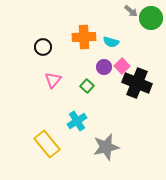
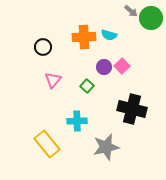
cyan semicircle: moved 2 px left, 7 px up
black cross: moved 5 px left, 26 px down; rotated 8 degrees counterclockwise
cyan cross: rotated 30 degrees clockwise
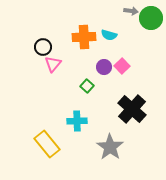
gray arrow: rotated 32 degrees counterclockwise
pink triangle: moved 16 px up
black cross: rotated 28 degrees clockwise
gray star: moved 4 px right; rotated 24 degrees counterclockwise
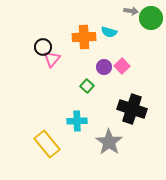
cyan semicircle: moved 3 px up
pink triangle: moved 1 px left, 5 px up
black cross: rotated 24 degrees counterclockwise
gray star: moved 1 px left, 5 px up
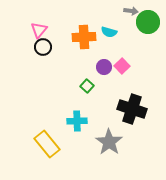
green circle: moved 3 px left, 4 px down
pink triangle: moved 13 px left, 29 px up
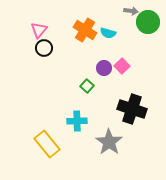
cyan semicircle: moved 1 px left, 1 px down
orange cross: moved 1 px right, 7 px up; rotated 35 degrees clockwise
black circle: moved 1 px right, 1 px down
purple circle: moved 1 px down
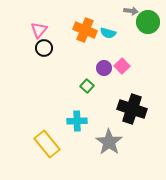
orange cross: rotated 10 degrees counterclockwise
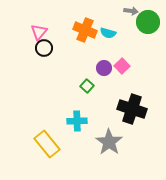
pink triangle: moved 2 px down
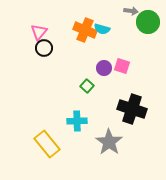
cyan semicircle: moved 6 px left, 4 px up
pink square: rotated 28 degrees counterclockwise
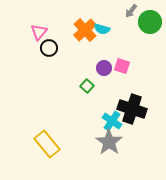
gray arrow: rotated 120 degrees clockwise
green circle: moved 2 px right
orange cross: rotated 25 degrees clockwise
black circle: moved 5 px right
cyan cross: moved 35 px right; rotated 36 degrees clockwise
